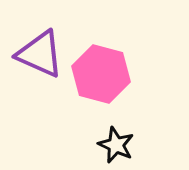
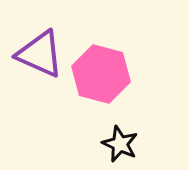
black star: moved 4 px right, 1 px up
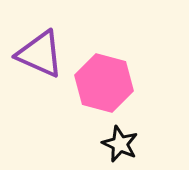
pink hexagon: moved 3 px right, 9 px down
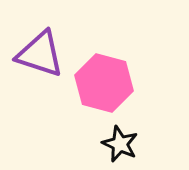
purple triangle: rotated 6 degrees counterclockwise
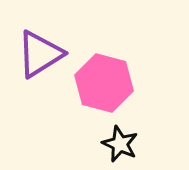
purple triangle: rotated 50 degrees counterclockwise
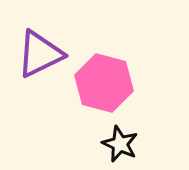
purple triangle: rotated 6 degrees clockwise
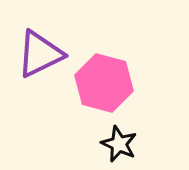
black star: moved 1 px left
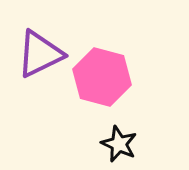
pink hexagon: moved 2 px left, 6 px up
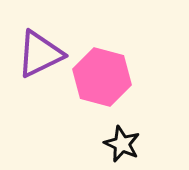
black star: moved 3 px right
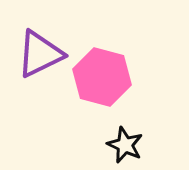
black star: moved 3 px right, 1 px down
